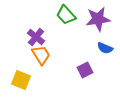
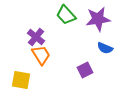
yellow square: rotated 12 degrees counterclockwise
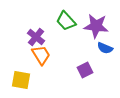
green trapezoid: moved 6 px down
purple star: moved 2 px left, 7 px down; rotated 15 degrees clockwise
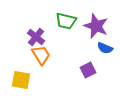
green trapezoid: rotated 35 degrees counterclockwise
purple star: rotated 15 degrees clockwise
purple square: moved 3 px right
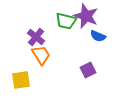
purple star: moved 10 px left, 10 px up
blue semicircle: moved 7 px left, 12 px up
yellow square: rotated 18 degrees counterclockwise
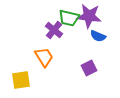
purple star: moved 3 px right; rotated 15 degrees counterclockwise
green trapezoid: moved 3 px right, 3 px up
purple cross: moved 18 px right, 7 px up
orange trapezoid: moved 3 px right, 2 px down
purple square: moved 1 px right, 2 px up
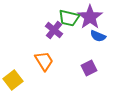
purple star: moved 1 px right, 1 px down; rotated 30 degrees clockwise
orange trapezoid: moved 4 px down
yellow square: moved 8 px left; rotated 30 degrees counterclockwise
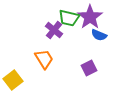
blue semicircle: moved 1 px right, 1 px up
orange trapezoid: moved 2 px up
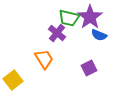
purple cross: moved 3 px right, 3 px down
